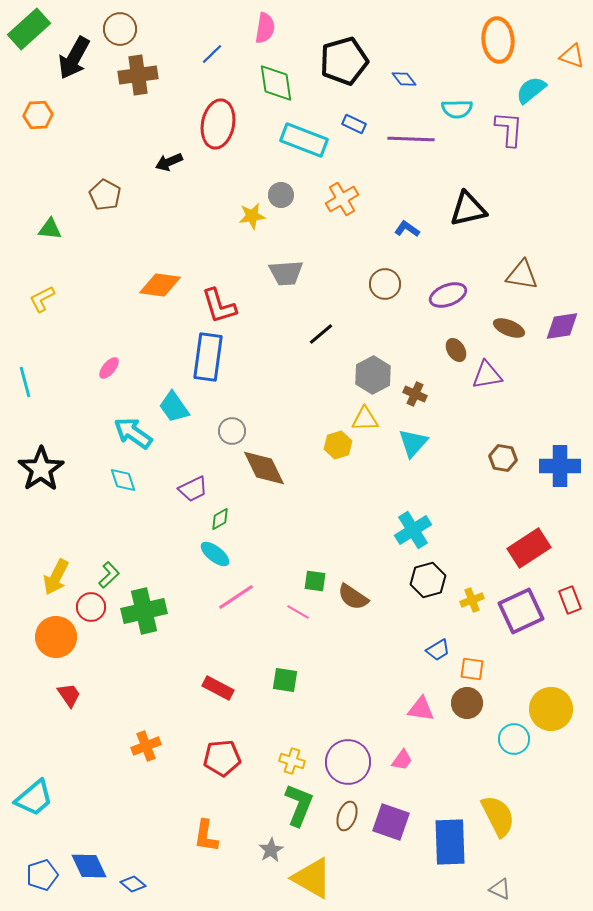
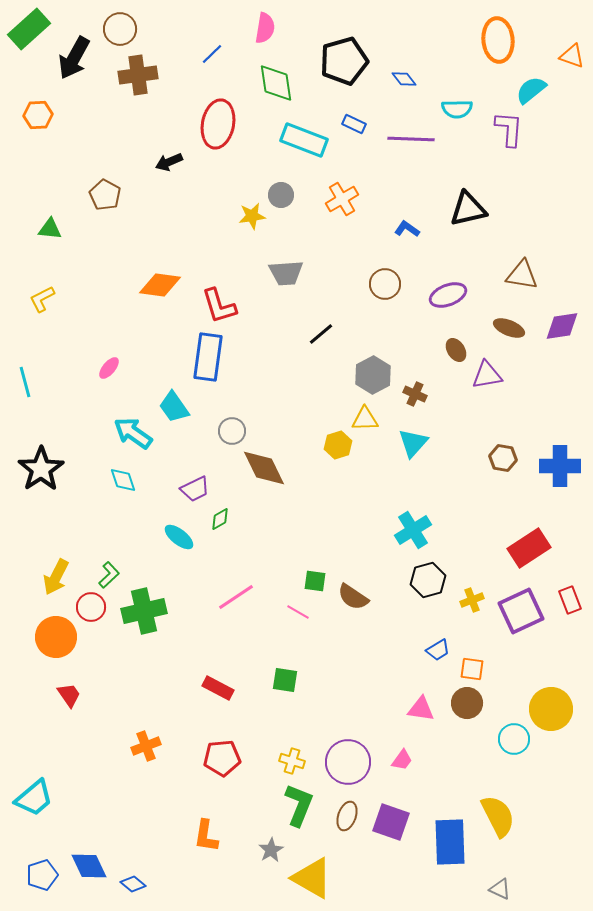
purple trapezoid at (193, 489): moved 2 px right
cyan ellipse at (215, 554): moved 36 px left, 17 px up
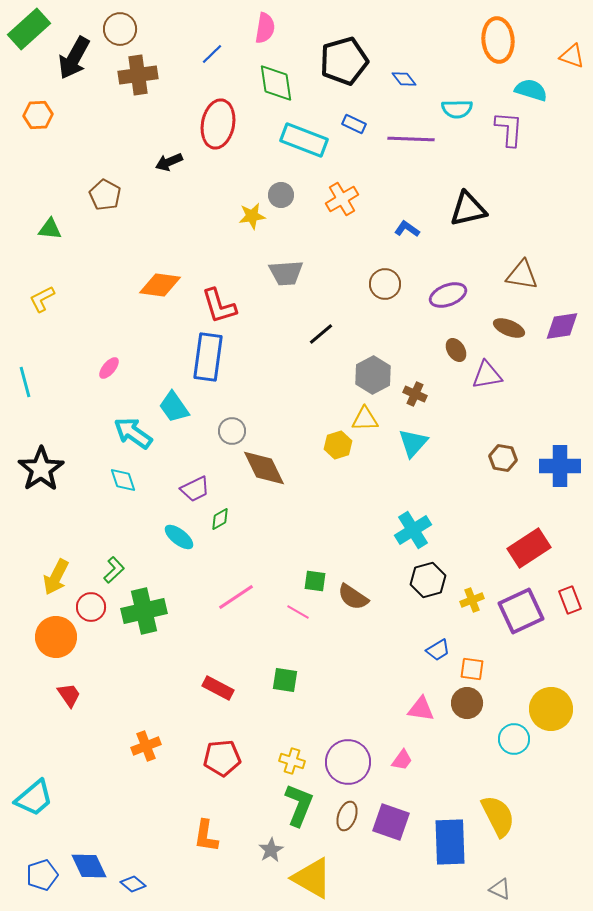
cyan semicircle at (531, 90): rotated 56 degrees clockwise
green L-shape at (109, 575): moved 5 px right, 5 px up
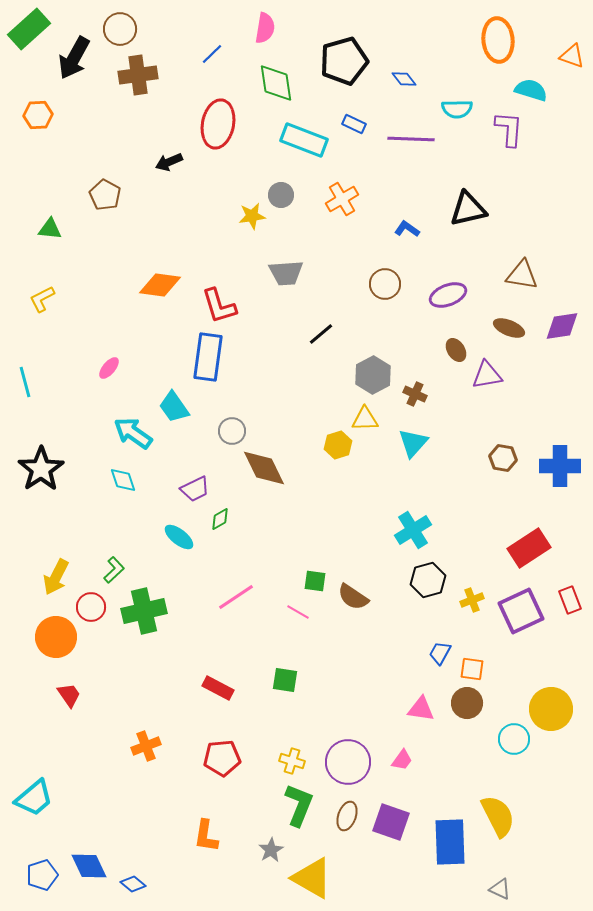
blue trapezoid at (438, 650): moved 2 px right, 3 px down; rotated 150 degrees clockwise
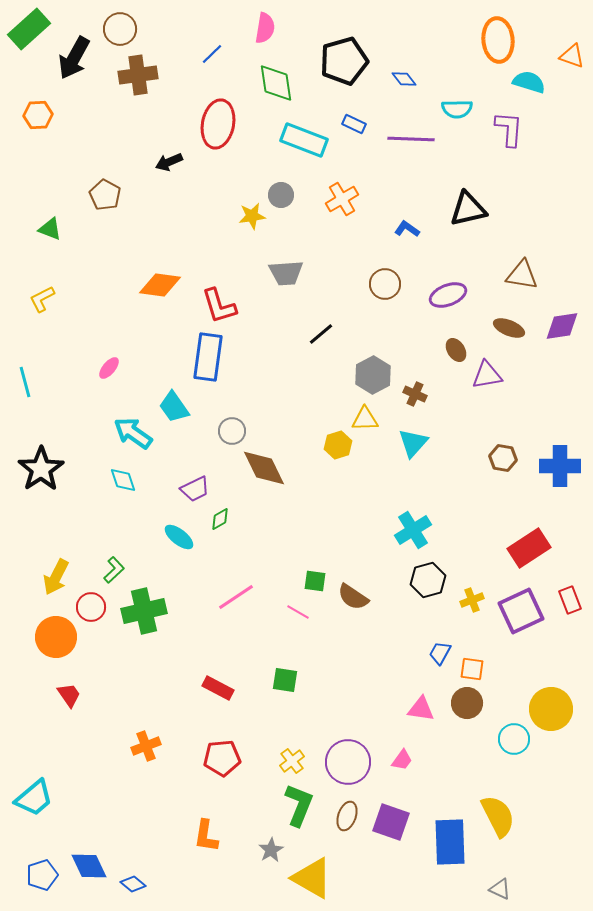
cyan semicircle at (531, 90): moved 2 px left, 8 px up
green triangle at (50, 229): rotated 15 degrees clockwise
yellow cross at (292, 761): rotated 35 degrees clockwise
